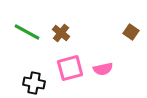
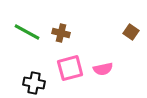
brown cross: rotated 24 degrees counterclockwise
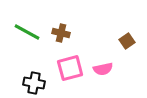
brown square: moved 4 px left, 9 px down; rotated 21 degrees clockwise
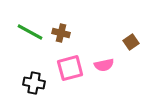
green line: moved 3 px right
brown square: moved 4 px right, 1 px down
pink semicircle: moved 1 px right, 4 px up
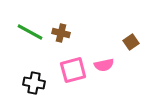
pink square: moved 3 px right, 2 px down
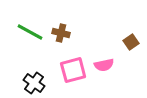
black cross: rotated 25 degrees clockwise
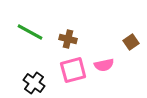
brown cross: moved 7 px right, 6 px down
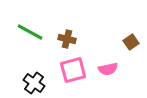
brown cross: moved 1 px left
pink semicircle: moved 4 px right, 4 px down
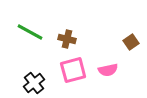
pink semicircle: moved 1 px down
black cross: rotated 15 degrees clockwise
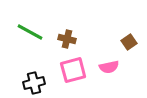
brown square: moved 2 px left
pink semicircle: moved 1 px right, 3 px up
black cross: rotated 25 degrees clockwise
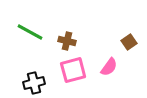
brown cross: moved 2 px down
pink semicircle: rotated 42 degrees counterclockwise
